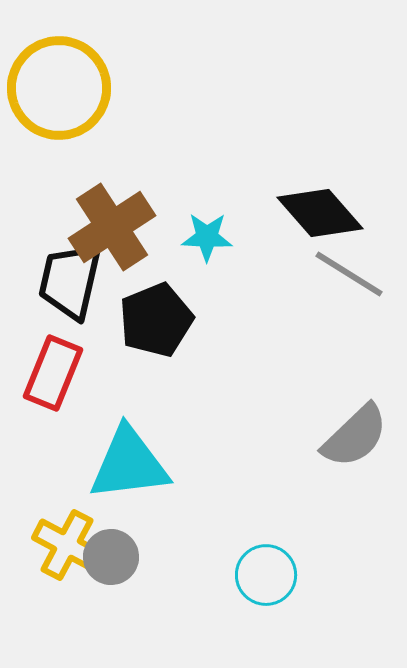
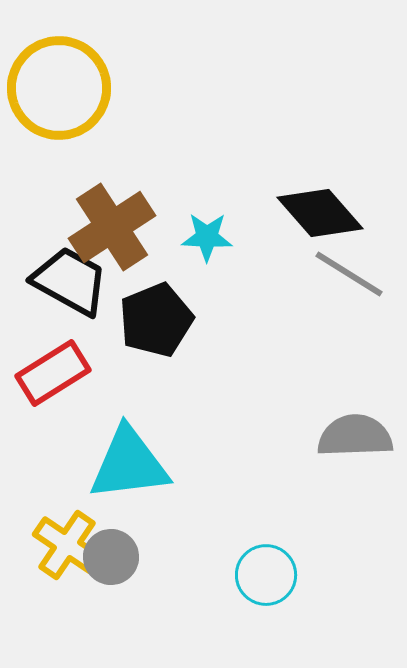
black trapezoid: rotated 106 degrees clockwise
red rectangle: rotated 36 degrees clockwise
gray semicircle: rotated 138 degrees counterclockwise
yellow cross: rotated 6 degrees clockwise
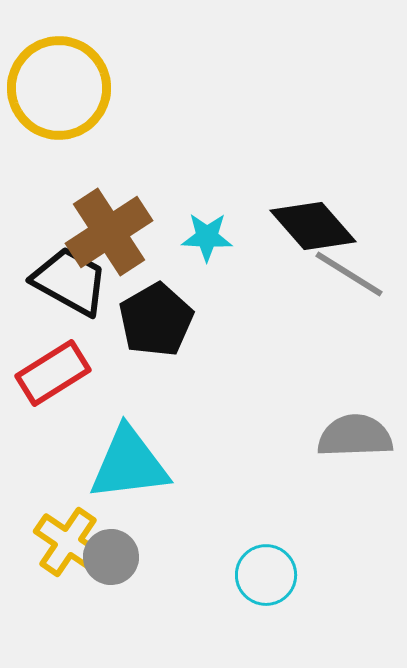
black diamond: moved 7 px left, 13 px down
brown cross: moved 3 px left, 5 px down
black pentagon: rotated 8 degrees counterclockwise
yellow cross: moved 1 px right, 3 px up
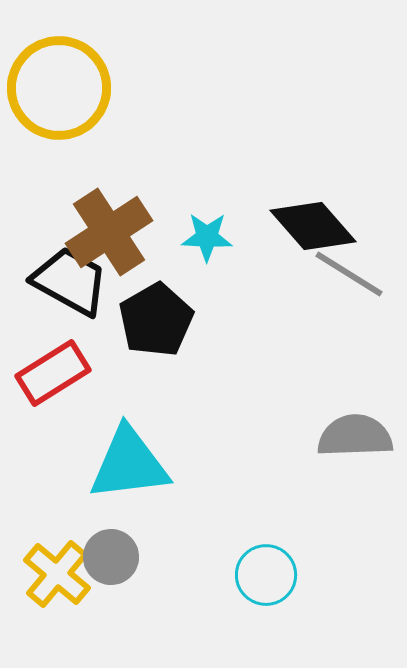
yellow cross: moved 11 px left, 32 px down; rotated 6 degrees clockwise
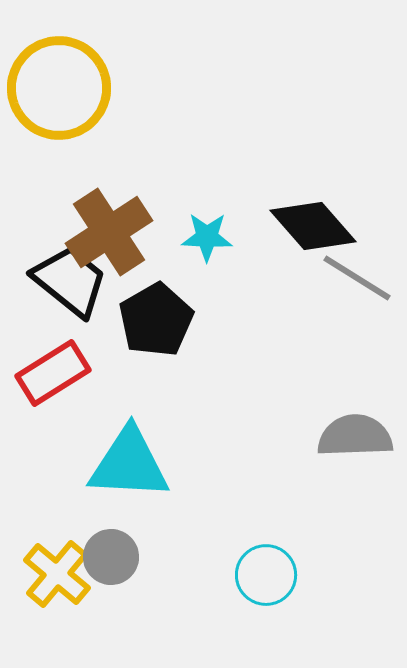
gray line: moved 8 px right, 4 px down
black trapezoid: rotated 10 degrees clockwise
cyan triangle: rotated 10 degrees clockwise
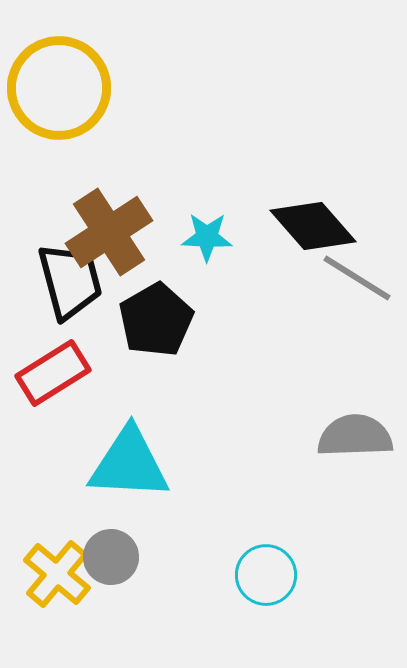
black trapezoid: rotated 36 degrees clockwise
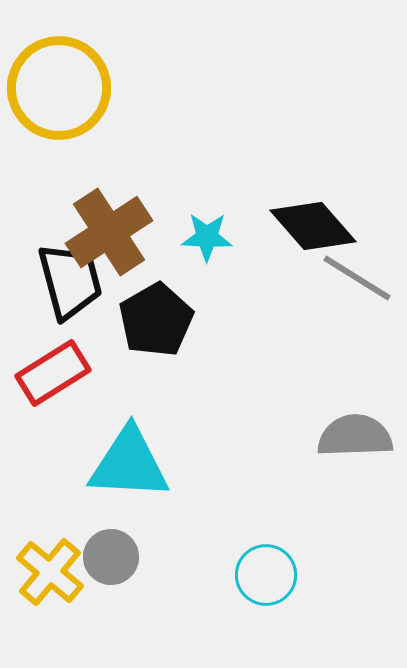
yellow cross: moved 7 px left, 2 px up
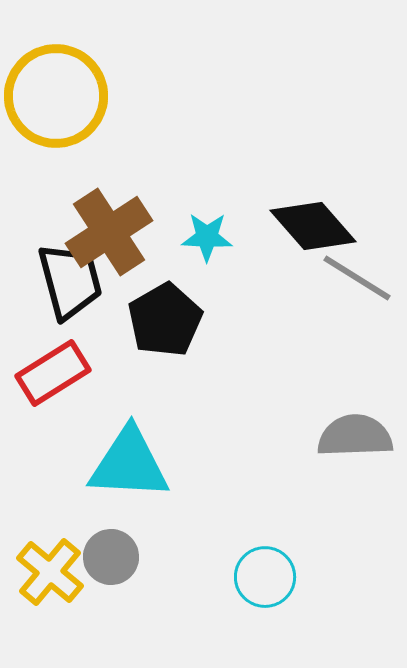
yellow circle: moved 3 px left, 8 px down
black pentagon: moved 9 px right
cyan circle: moved 1 px left, 2 px down
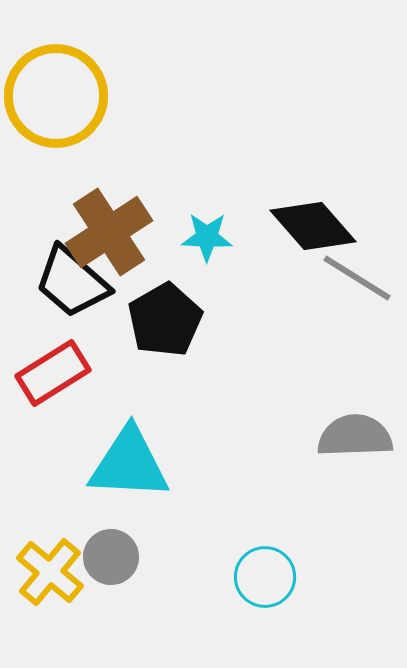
black trapezoid: moved 2 px right, 1 px down; rotated 146 degrees clockwise
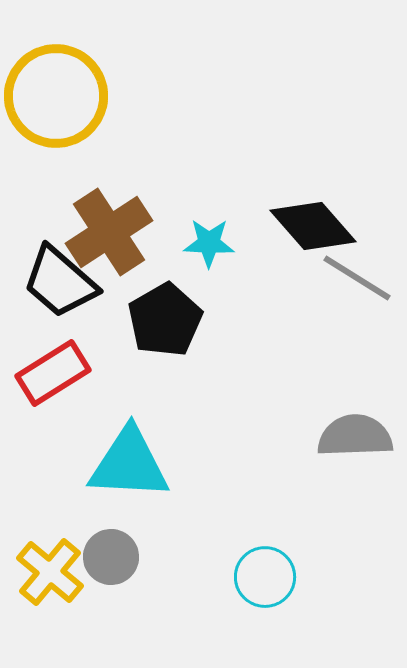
cyan star: moved 2 px right, 6 px down
black trapezoid: moved 12 px left
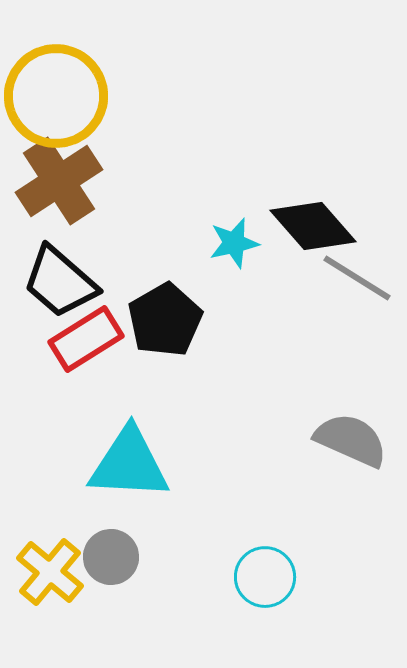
brown cross: moved 50 px left, 51 px up
cyan star: moved 25 px right; rotated 15 degrees counterclockwise
red rectangle: moved 33 px right, 34 px up
gray semicircle: moved 4 px left, 4 px down; rotated 26 degrees clockwise
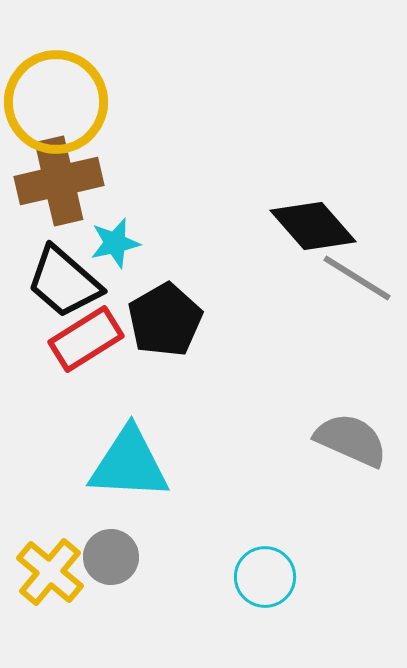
yellow circle: moved 6 px down
brown cross: rotated 20 degrees clockwise
cyan star: moved 119 px left
black trapezoid: moved 4 px right
